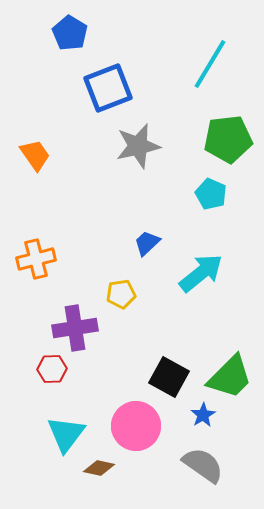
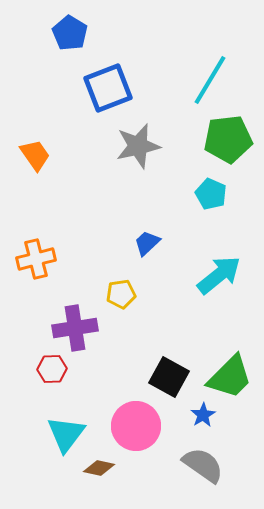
cyan line: moved 16 px down
cyan arrow: moved 18 px right, 2 px down
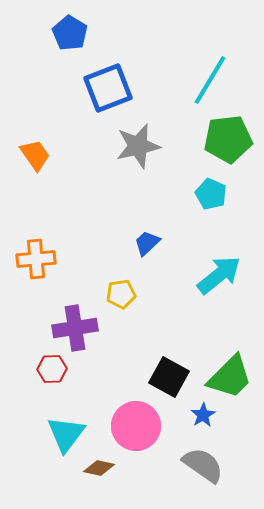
orange cross: rotated 9 degrees clockwise
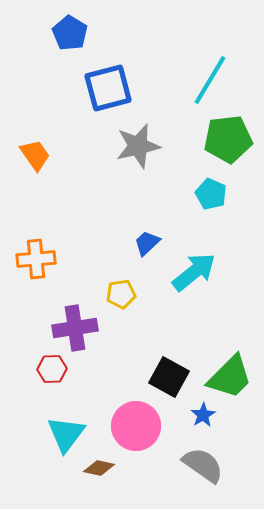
blue square: rotated 6 degrees clockwise
cyan arrow: moved 25 px left, 3 px up
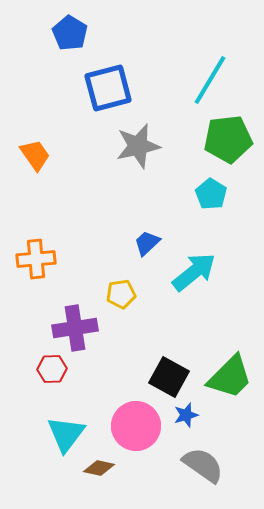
cyan pentagon: rotated 8 degrees clockwise
blue star: moved 17 px left; rotated 15 degrees clockwise
